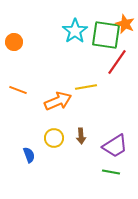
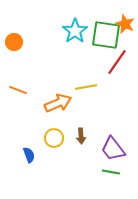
orange arrow: moved 2 px down
purple trapezoid: moved 2 px left, 3 px down; rotated 84 degrees clockwise
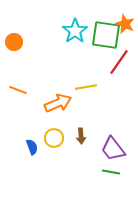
red line: moved 2 px right
blue semicircle: moved 3 px right, 8 px up
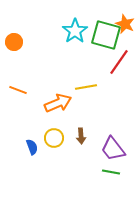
green square: rotated 8 degrees clockwise
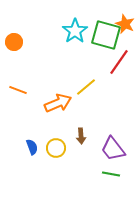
yellow line: rotated 30 degrees counterclockwise
yellow circle: moved 2 px right, 10 px down
green line: moved 2 px down
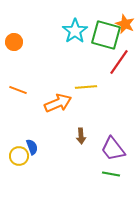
yellow line: rotated 35 degrees clockwise
yellow circle: moved 37 px left, 8 px down
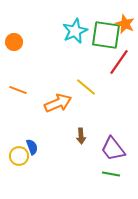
cyan star: rotated 10 degrees clockwise
green square: rotated 8 degrees counterclockwise
yellow line: rotated 45 degrees clockwise
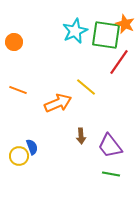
purple trapezoid: moved 3 px left, 3 px up
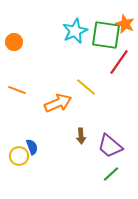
orange line: moved 1 px left
purple trapezoid: rotated 12 degrees counterclockwise
green line: rotated 54 degrees counterclockwise
